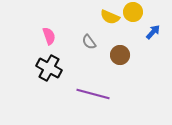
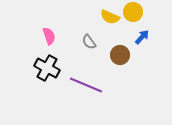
blue arrow: moved 11 px left, 5 px down
black cross: moved 2 px left
purple line: moved 7 px left, 9 px up; rotated 8 degrees clockwise
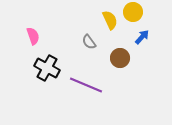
yellow semicircle: moved 3 px down; rotated 138 degrees counterclockwise
pink semicircle: moved 16 px left
brown circle: moved 3 px down
